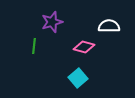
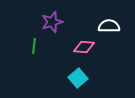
pink diamond: rotated 10 degrees counterclockwise
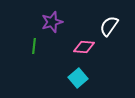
white semicircle: rotated 55 degrees counterclockwise
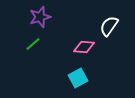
purple star: moved 12 px left, 5 px up
green line: moved 1 px left, 2 px up; rotated 42 degrees clockwise
cyan square: rotated 12 degrees clockwise
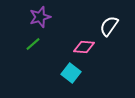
cyan square: moved 7 px left, 5 px up; rotated 24 degrees counterclockwise
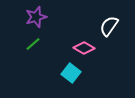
purple star: moved 4 px left
pink diamond: moved 1 px down; rotated 25 degrees clockwise
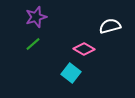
white semicircle: moved 1 px right; rotated 40 degrees clockwise
pink diamond: moved 1 px down
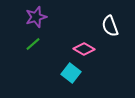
white semicircle: rotated 95 degrees counterclockwise
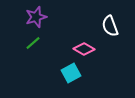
green line: moved 1 px up
cyan square: rotated 24 degrees clockwise
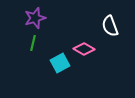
purple star: moved 1 px left, 1 px down
green line: rotated 35 degrees counterclockwise
cyan square: moved 11 px left, 10 px up
